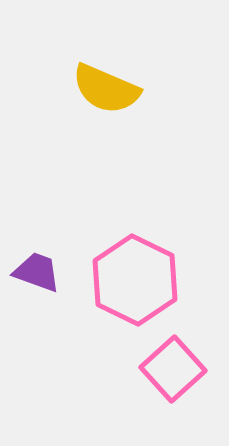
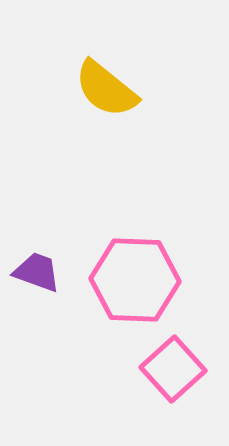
yellow semicircle: rotated 16 degrees clockwise
pink hexagon: rotated 24 degrees counterclockwise
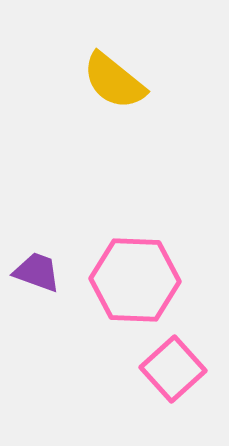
yellow semicircle: moved 8 px right, 8 px up
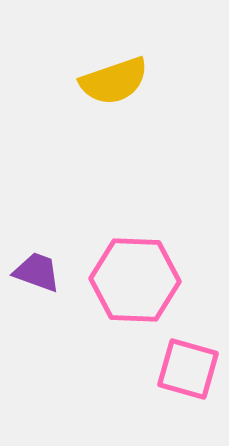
yellow semicircle: rotated 58 degrees counterclockwise
pink square: moved 15 px right; rotated 32 degrees counterclockwise
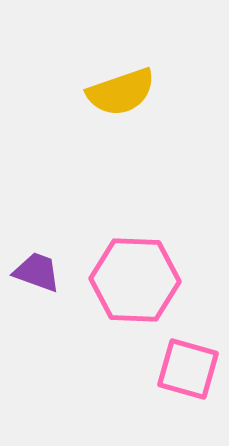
yellow semicircle: moved 7 px right, 11 px down
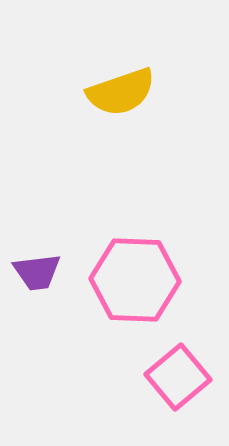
purple trapezoid: rotated 153 degrees clockwise
pink square: moved 10 px left, 8 px down; rotated 34 degrees clockwise
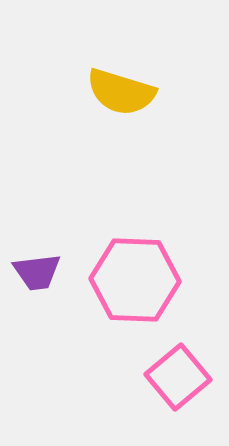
yellow semicircle: rotated 36 degrees clockwise
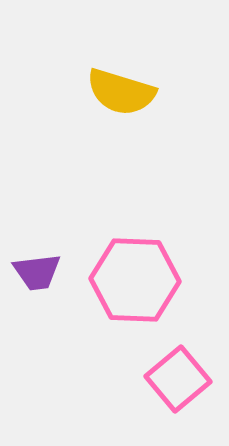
pink square: moved 2 px down
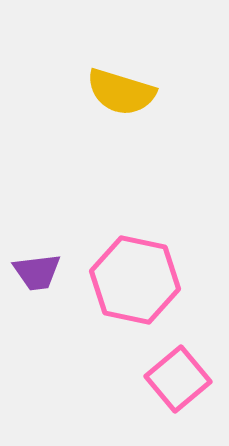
pink hexagon: rotated 10 degrees clockwise
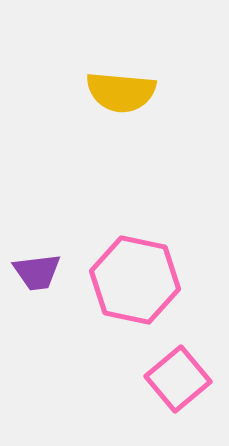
yellow semicircle: rotated 12 degrees counterclockwise
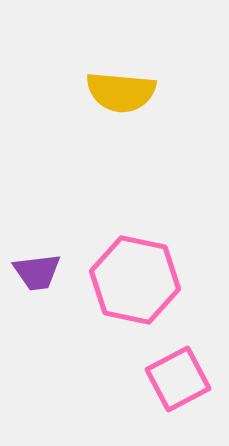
pink square: rotated 12 degrees clockwise
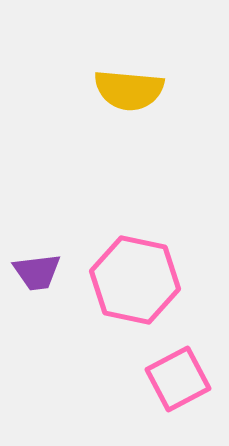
yellow semicircle: moved 8 px right, 2 px up
